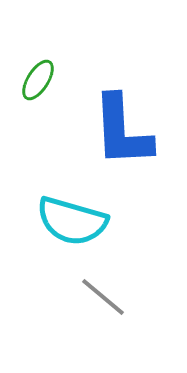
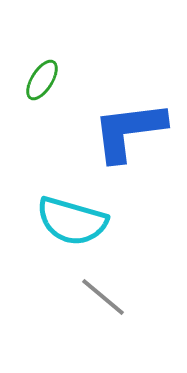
green ellipse: moved 4 px right
blue L-shape: moved 7 px right; rotated 86 degrees clockwise
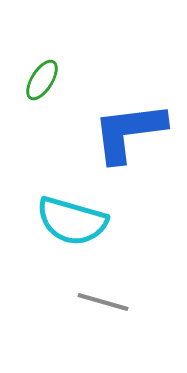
blue L-shape: moved 1 px down
gray line: moved 5 px down; rotated 24 degrees counterclockwise
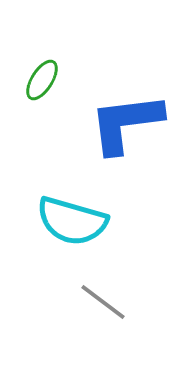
blue L-shape: moved 3 px left, 9 px up
gray line: rotated 21 degrees clockwise
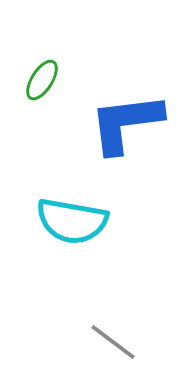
cyan semicircle: rotated 6 degrees counterclockwise
gray line: moved 10 px right, 40 px down
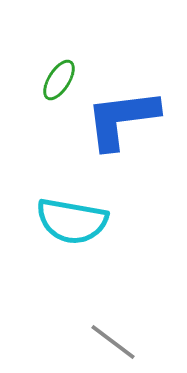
green ellipse: moved 17 px right
blue L-shape: moved 4 px left, 4 px up
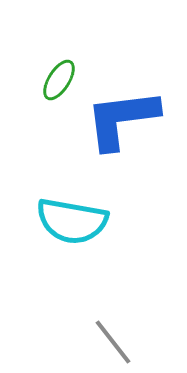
gray line: rotated 15 degrees clockwise
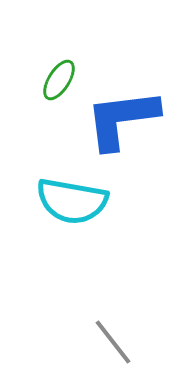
cyan semicircle: moved 20 px up
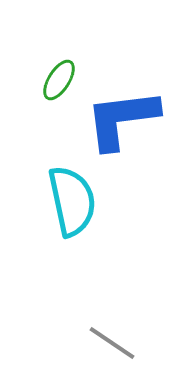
cyan semicircle: rotated 112 degrees counterclockwise
gray line: moved 1 px left, 1 px down; rotated 18 degrees counterclockwise
